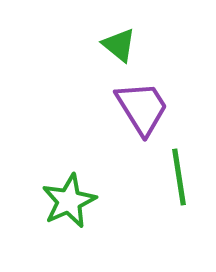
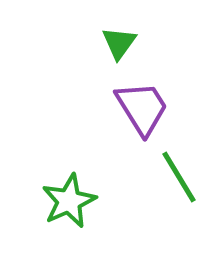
green triangle: moved 2 px up; rotated 27 degrees clockwise
green line: rotated 22 degrees counterclockwise
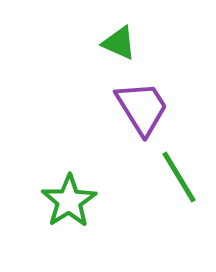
green triangle: rotated 42 degrees counterclockwise
green star: rotated 8 degrees counterclockwise
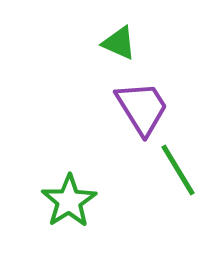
green line: moved 1 px left, 7 px up
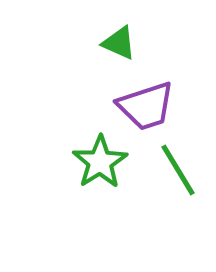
purple trapezoid: moved 4 px right, 2 px up; rotated 104 degrees clockwise
green star: moved 31 px right, 39 px up
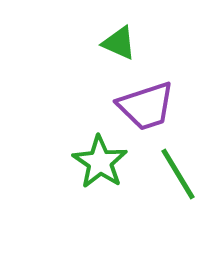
green star: rotated 6 degrees counterclockwise
green line: moved 4 px down
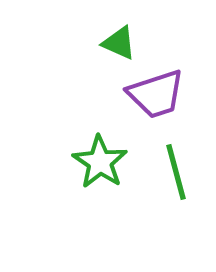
purple trapezoid: moved 10 px right, 12 px up
green line: moved 2 px left, 2 px up; rotated 16 degrees clockwise
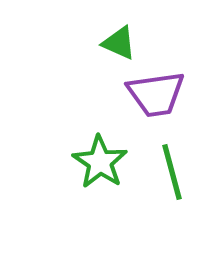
purple trapezoid: rotated 10 degrees clockwise
green line: moved 4 px left
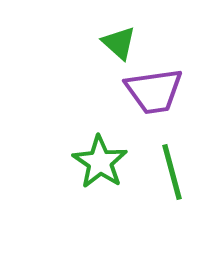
green triangle: rotated 18 degrees clockwise
purple trapezoid: moved 2 px left, 3 px up
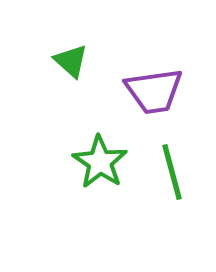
green triangle: moved 48 px left, 18 px down
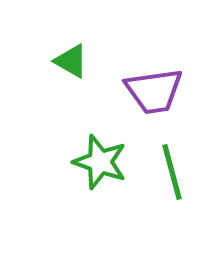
green triangle: rotated 12 degrees counterclockwise
green star: rotated 14 degrees counterclockwise
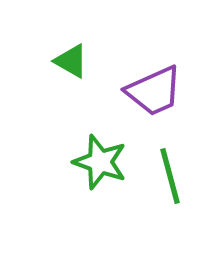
purple trapezoid: rotated 16 degrees counterclockwise
green line: moved 2 px left, 4 px down
